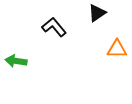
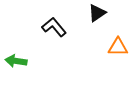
orange triangle: moved 1 px right, 2 px up
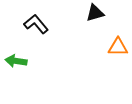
black triangle: moved 2 px left; rotated 18 degrees clockwise
black L-shape: moved 18 px left, 3 px up
